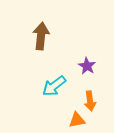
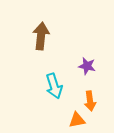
purple star: rotated 18 degrees counterclockwise
cyan arrow: rotated 70 degrees counterclockwise
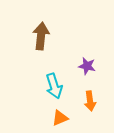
orange triangle: moved 17 px left, 2 px up; rotated 12 degrees counterclockwise
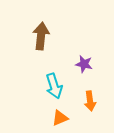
purple star: moved 3 px left, 2 px up
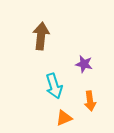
orange triangle: moved 4 px right
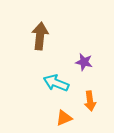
brown arrow: moved 1 px left
purple star: moved 2 px up
cyan arrow: moved 2 px right, 3 px up; rotated 130 degrees clockwise
